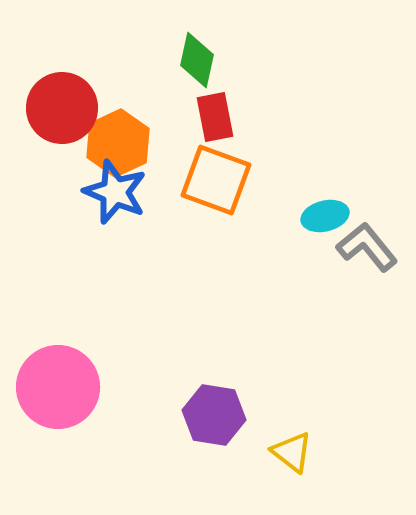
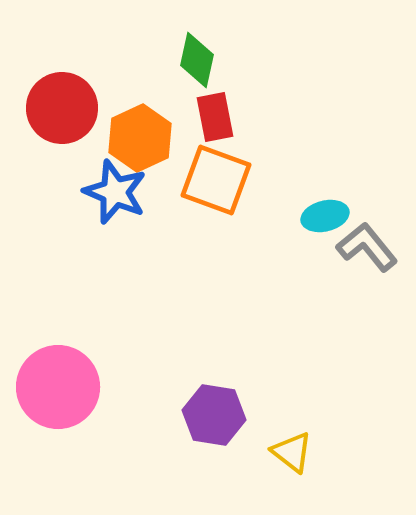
orange hexagon: moved 22 px right, 5 px up
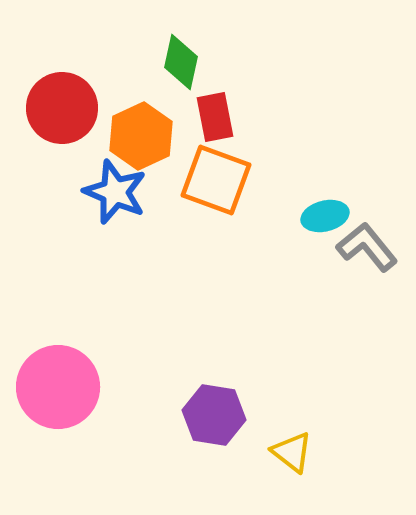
green diamond: moved 16 px left, 2 px down
orange hexagon: moved 1 px right, 2 px up
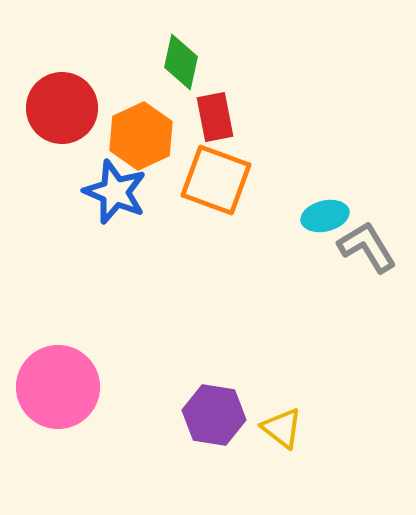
gray L-shape: rotated 8 degrees clockwise
yellow triangle: moved 10 px left, 24 px up
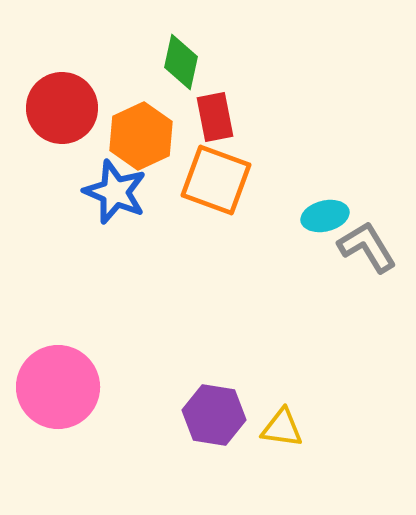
yellow triangle: rotated 30 degrees counterclockwise
